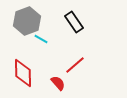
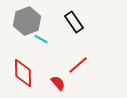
red line: moved 3 px right
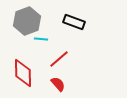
black rectangle: rotated 35 degrees counterclockwise
cyan line: rotated 24 degrees counterclockwise
red line: moved 19 px left, 6 px up
red semicircle: moved 1 px down
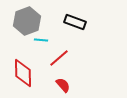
black rectangle: moved 1 px right
cyan line: moved 1 px down
red line: moved 1 px up
red semicircle: moved 5 px right, 1 px down
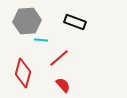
gray hexagon: rotated 16 degrees clockwise
red diamond: rotated 16 degrees clockwise
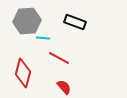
cyan line: moved 2 px right, 2 px up
red line: rotated 70 degrees clockwise
red semicircle: moved 1 px right, 2 px down
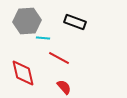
red diamond: rotated 28 degrees counterclockwise
